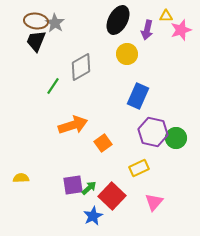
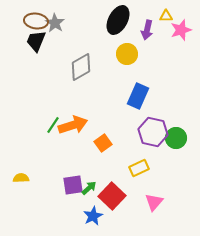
green line: moved 39 px down
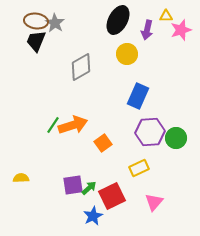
purple hexagon: moved 3 px left; rotated 16 degrees counterclockwise
red square: rotated 20 degrees clockwise
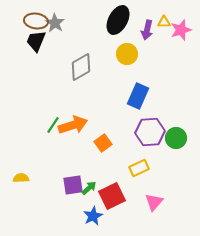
yellow triangle: moved 2 px left, 6 px down
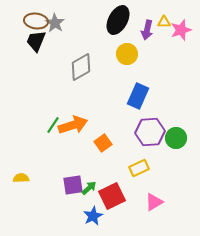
pink triangle: rotated 18 degrees clockwise
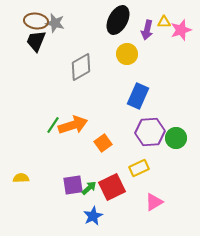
gray star: rotated 18 degrees counterclockwise
red square: moved 9 px up
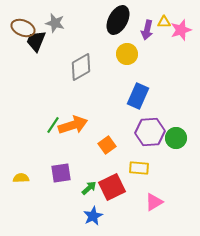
brown ellipse: moved 13 px left, 7 px down; rotated 15 degrees clockwise
orange square: moved 4 px right, 2 px down
yellow rectangle: rotated 30 degrees clockwise
purple square: moved 12 px left, 12 px up
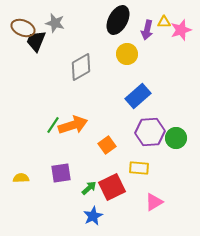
blue rectangle: rotated 25 degrees clockwise
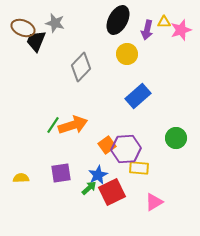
gray diamond: rotated 16 degrees counterclockwise
purple hexagon: moved 24 px left, 17 px down
red square: moved 5 px down
blue star: moved 5 px right, 41 px up
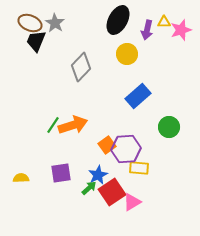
gray star: rotated 18 degrees clockwise
brown ellipse: moved 7 px right, 5 px up
green circle: moved 7 px left, 11 px up
red square: rotated 8 degrees counterclockwise
pink triangle: moved 22 px left
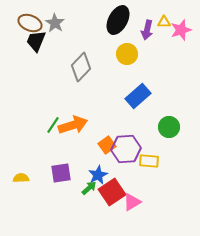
yellow rectangle: moved 10 px right, 7 px up
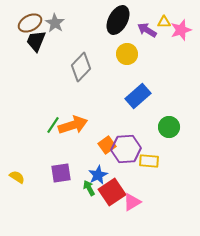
brown ellipse: rotated 50 degrees counterclockwise
purple arrow: rotated 108 degrees clockwise
yellow semicircle: moved 4 px left, 1 px up; rotated 35 degrees clockwise
green arrow: rotated 77 degrees counterclockwise
